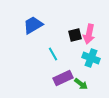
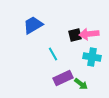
pink arrow: rotated 72 degrees clockwise
cyan cross: moved 1 px right, 1 px up; rotated 12 degrees counterclockwise
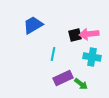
cyan line: rotated 40 degrees clockwise
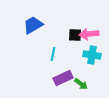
black square: rotated 16 degrees clockwise
cyan cross: moved 2 px up
